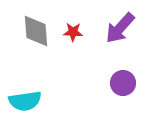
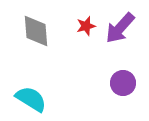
red star: moved 13 px right, 6 px up; rotated 18 degrees counterclockwise
cyan semicircle: moved 6 px right, 2 px up; rotated 140 degrees counterclockwise
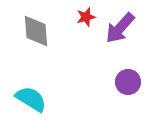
red star: moved 9 px up
purple circle: moved 5 px right, 1 px up
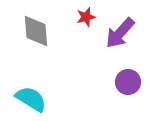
purple arrow: moved 5 px down
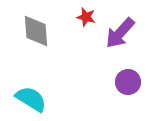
red star: rotated 30 degrees clockwise
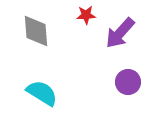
red star: moved 2 px up; rotated 18 degrees counterclockwise
cyan semicircle: moved 11 px right, 6 px up
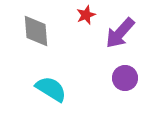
red star: rotated 18 degrees counterclockwise
purple circle: moved 3 px left, 4 px up
cyan semicircle: moved 9 px right, 4 px up
